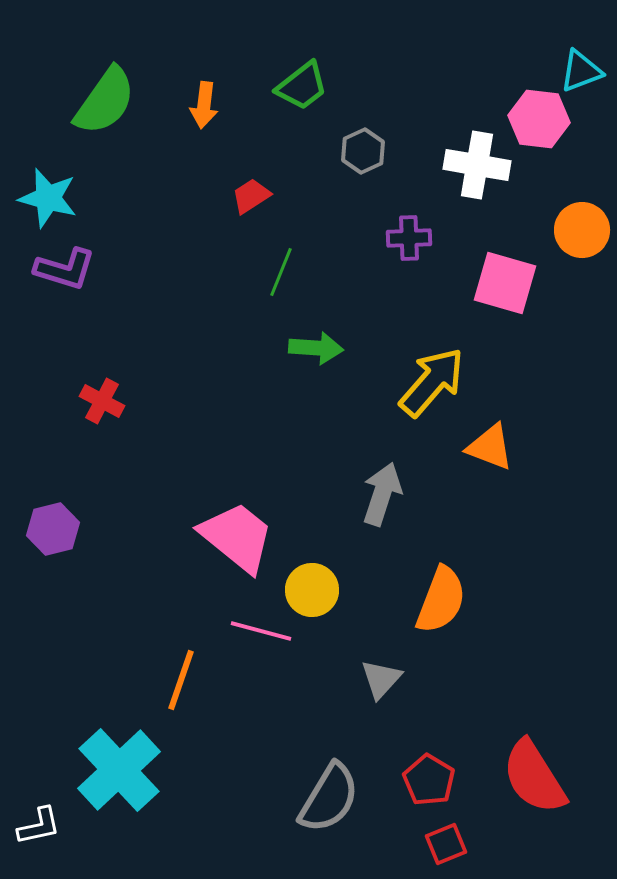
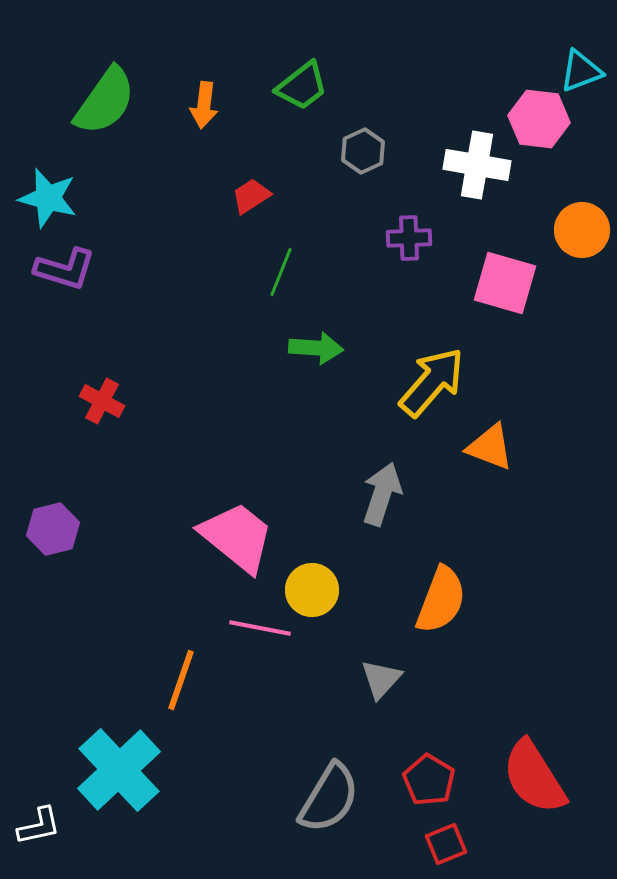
pink line: moved 1 px left, 3 px up; rotated 4 degrees counterclockwise
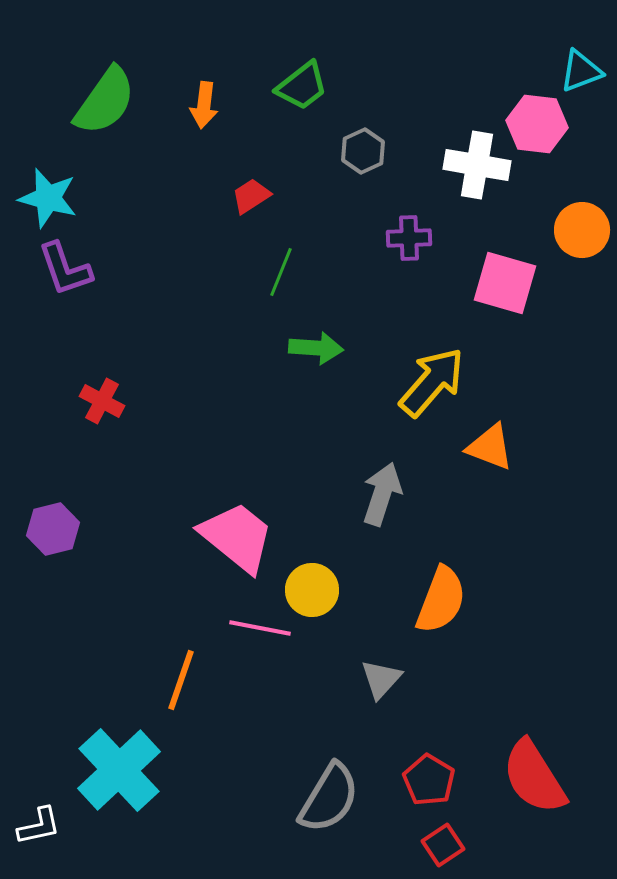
pink hexagon: moved 2 px left, 5 px down
purple L-shape: rotated 54 degrees clockwise
red square: moved 3 px left, 1 px down; rotated 12 degrees counterclockwise
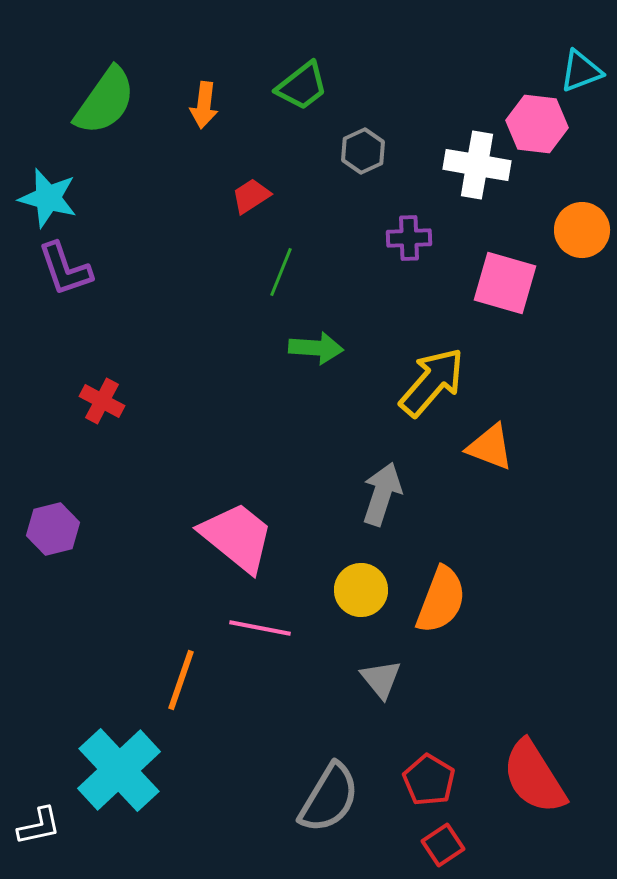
yellow circle: moved 49 px right
gray triangle: rotated 21 degrees counterclockwise
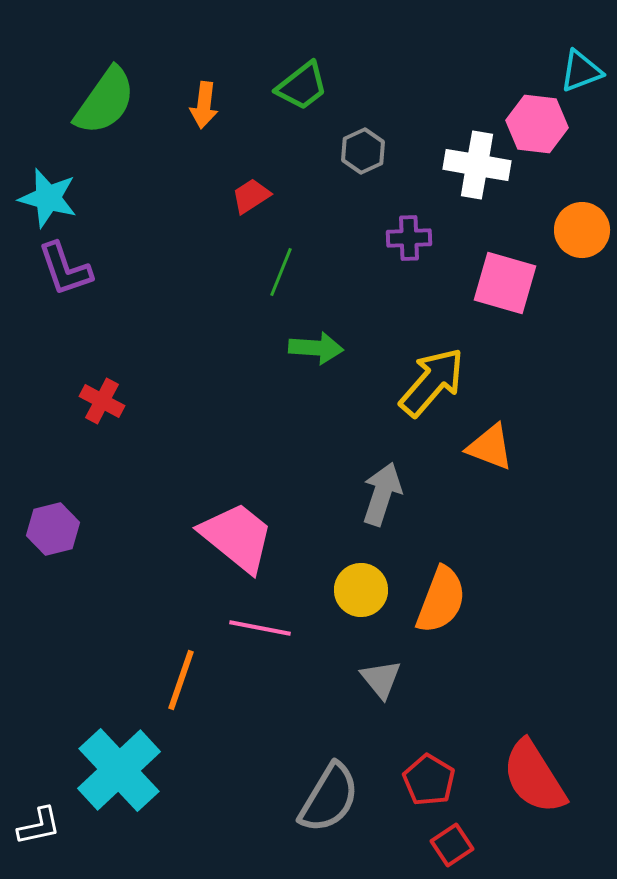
red square: moved 9 px right
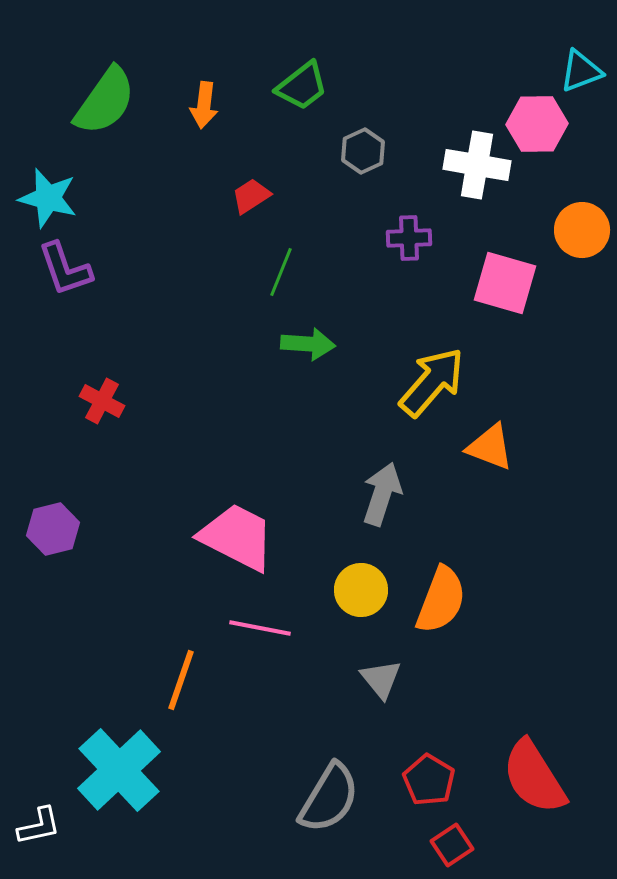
pink hexagon: rotated 8 degrees counterclockwise
green arrow: moved 8 px left, 4 px up
pink trapezoid: rotated 12 degrees counterclockwise
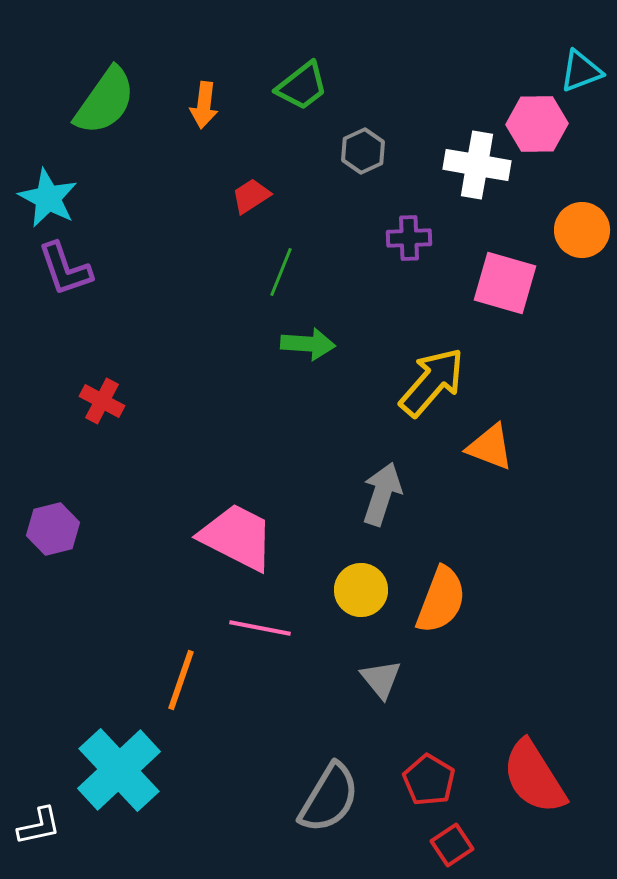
cyan star: rotated 12 degrees clockwise
